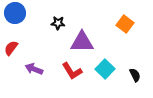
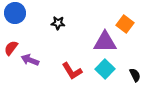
purple triangle: moved 23 px right
purple arrow: moved 4 px left, 9 px up
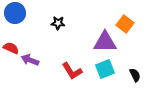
red semicircle: rotated 77 degrees clockwise
cyan square: rotated 24 degrees clockwise
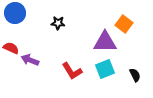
orange square: moved 1 px left
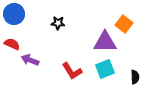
blue circle: moved 1 px left, 1 px down
red semicircle: moved 1 px right, 4 px up
black semicircle: moved 2 px down; rotated 24 degrees clockwise
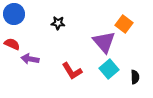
purple triangle: moved 1 px left; rotated 50 degrees clockwise
purple arrow: moved 1 px up; rotated 12 degrees counterclockwise
cyan square: moved 4 px right; rotated 18 degrees counterclockwise
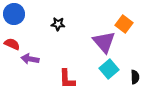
black star: moved 1 px down
red L-shape: moved 5 px left, 8 px down; rotated 30 degrees clockwise
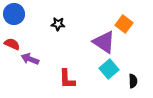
purple triangle: rotated 15 degrees counterclockwise
purple arrow: rotated 12 degrees clockwise
black semicircle: moved 2 px left, 4 px down
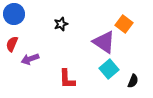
black star: moved 3 px right; rotated 24 degrees counterclockwise
red semicircle: rotated 91 degrees counterclockwise
purple arrow: rotated 42 degrees counterclockwise
black semicircle: rotated 24 degrees clockwise
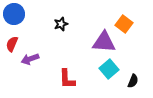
purple triangle: rotated 30 degrees counterclockwise
